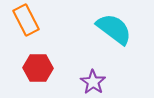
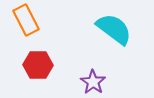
red hexagon: moved 3 px up
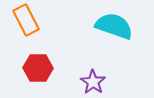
cyan semicircle: moved 3 px up; rotated 18 degrees counterclockwise
red hexagon: moved 3 px down
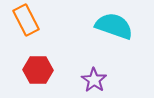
red hexagon: moved 2 px down
purple star: moved 1 px right, 2 px up
